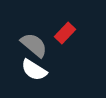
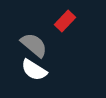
red rectangle: moved 12 px up
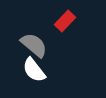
white semicircle: rotated 20 degrees clockwise
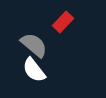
red rectangle: moved 2 px left, 1 px down
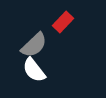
gray semicircle: rotated 96 degrees clockwise
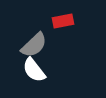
red rectangle: moved 1 px up; rotated 35 degrees clockwise
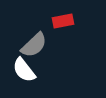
white semicircle: moved 10 px left
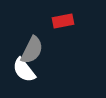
gray semicircle: moved 2 px left, 5 px down; rotated 20 degrees counterclockwise
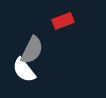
red rectangle: rotated 10 degrees counterclockwise
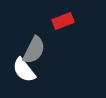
gray semicircle: moved 2 px right
